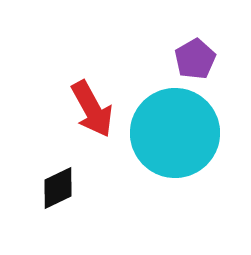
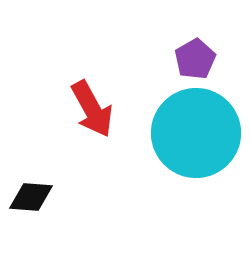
cyan circle: moved 21 px right
black diamond: moved 27 px left, 9 px down; rotated 30 degrees clockwise
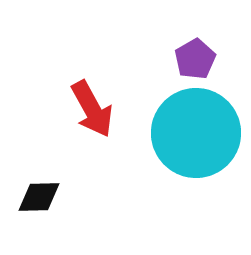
black diamond: moved 8 px right; rotated 6 degrees counterclockwise
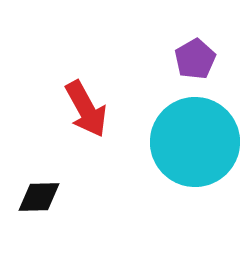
red arrow: moved 6 px left
cyan circle: moved 1 px left, 9 px down
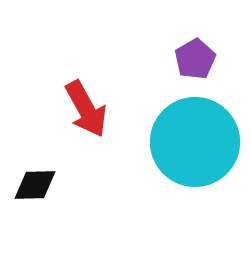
black diamond: moved 4 px left, 12 px up
